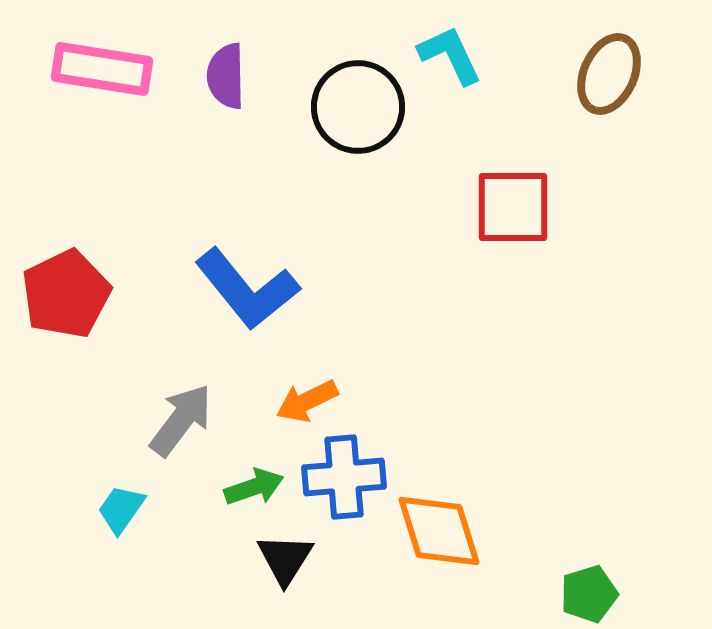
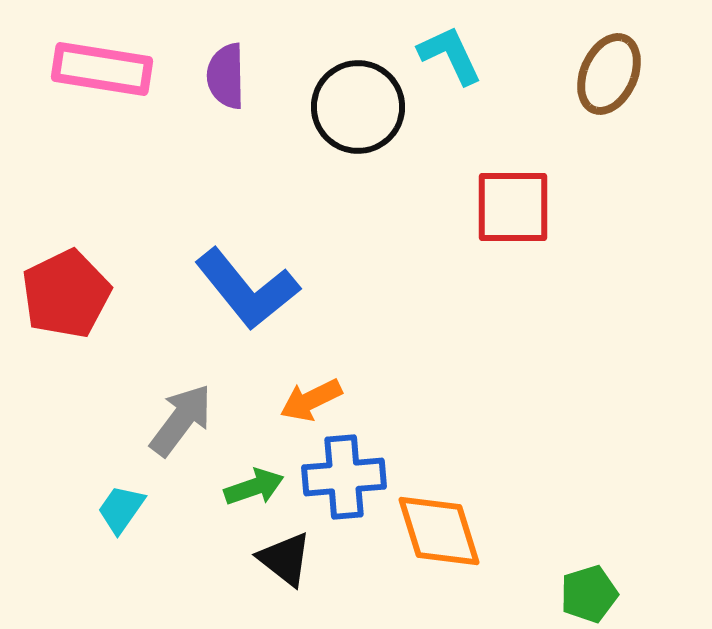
orange arrow: moved 4 px right, 1 px up
black triangle: rotated 24 degrees counterclockwise
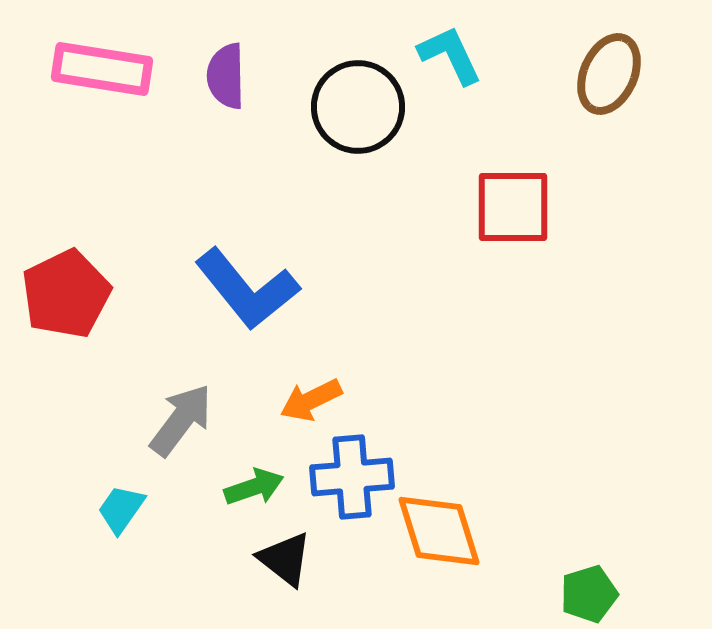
blue cross: moved 8 px right
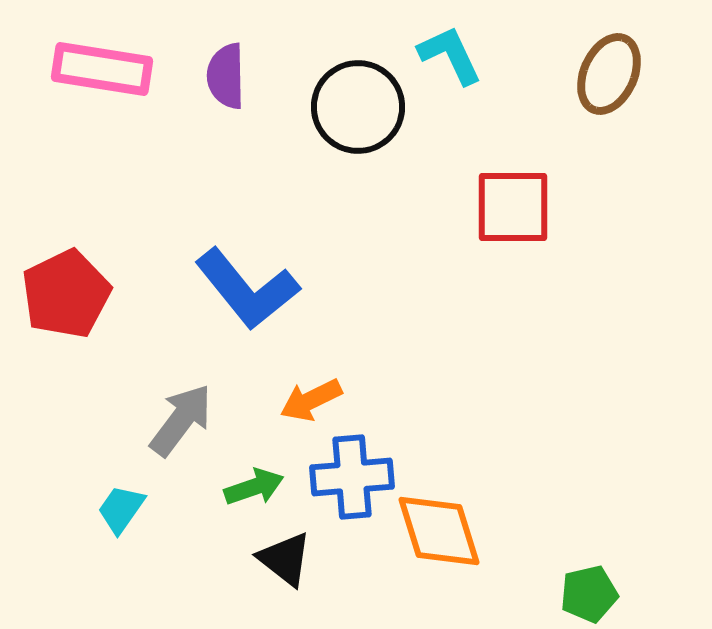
green pentagon: rotated 4 degrees clockwise
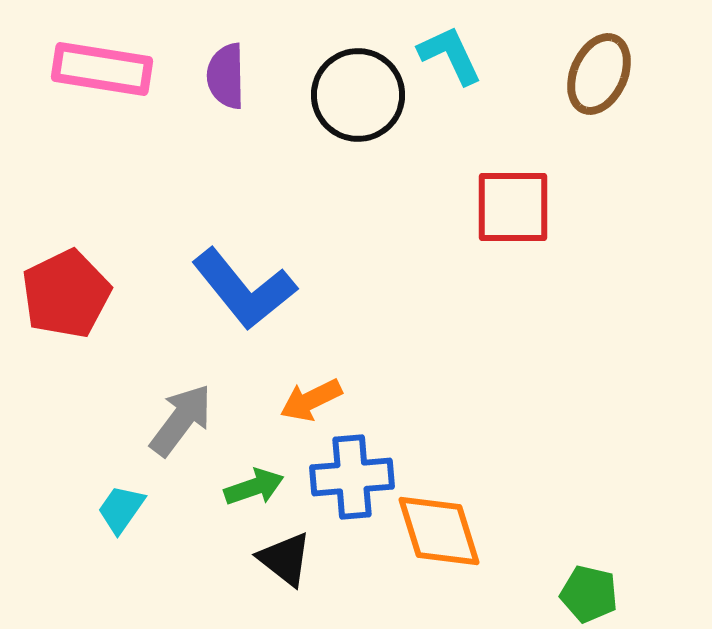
brown ellipse: moved 10 px left
black circle: moved 12 px up
blue L-shape: moved 3 px left
green pentagon: rotated 26 degrees clockwise
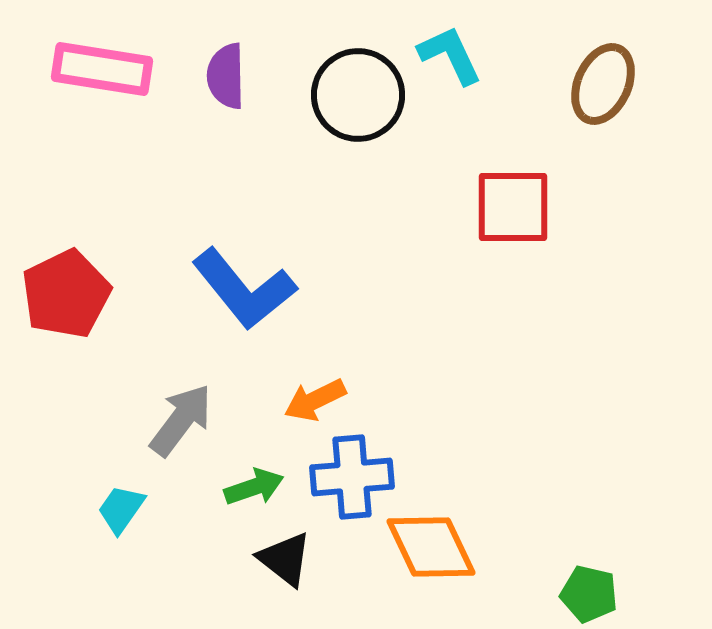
brown ellipse: moved 4 px right, 10 px down
orange arrow: moved 4 px right
orange diamond: moved 8 px left, 16 px down; rotated 8 degrees counterclockwise
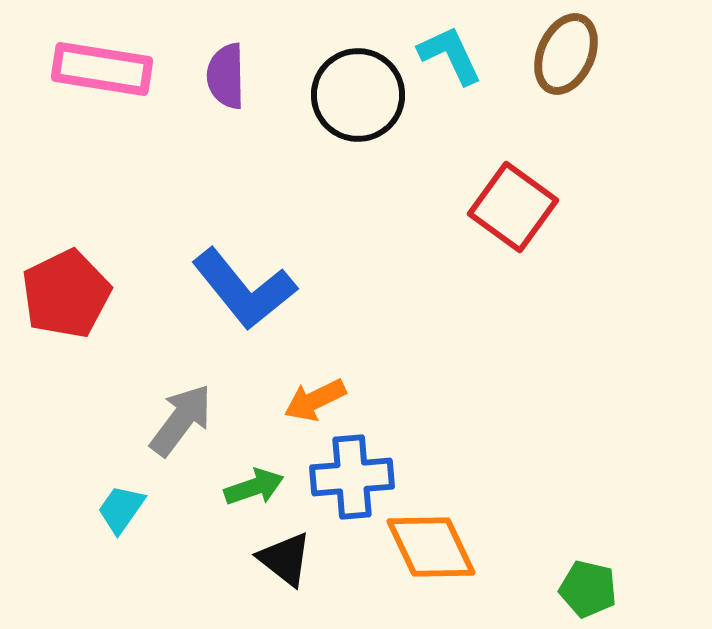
brown ellipse: moved 37 px left, 30 px up
red square: rotated 36 degrees clockwise
green pentagon: moved 1 px left, 5 px up
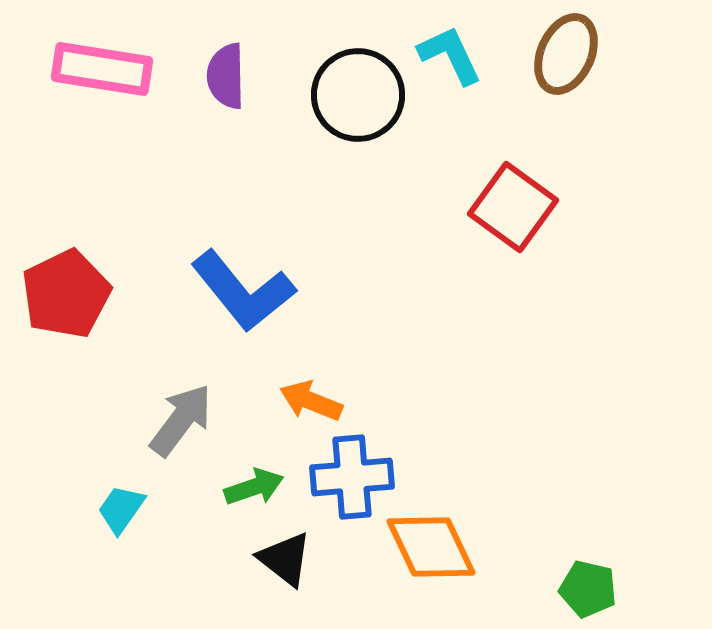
blue L-shape: moved 1 px left, 2 px down
orange arrow: moved 4 px left, 1 px down; rotated 48 degrees clockwise
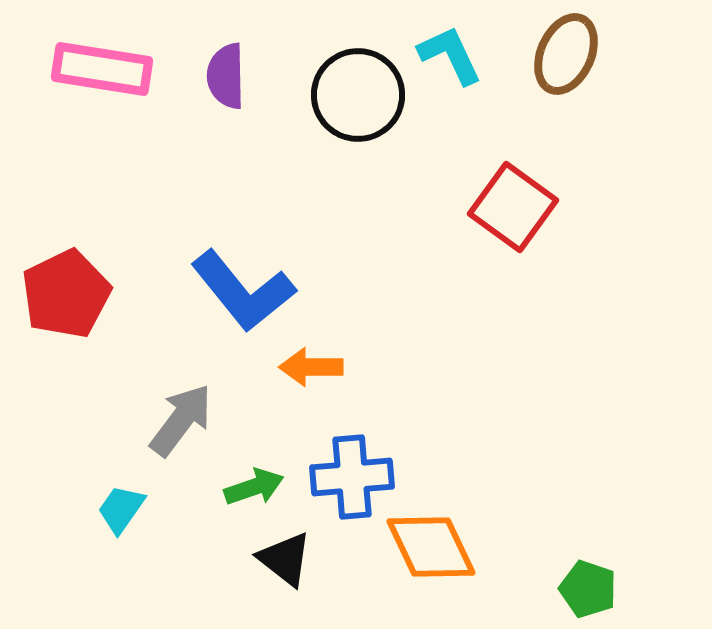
orange arrow: moved 34 px up; rotated 22 degrees counterclockwise
green pentagon: rotated 6 degrees clockwise
